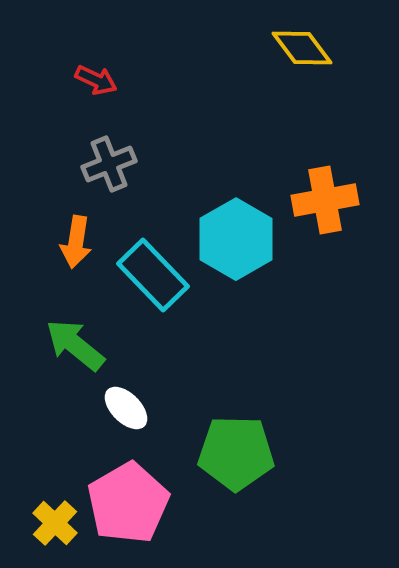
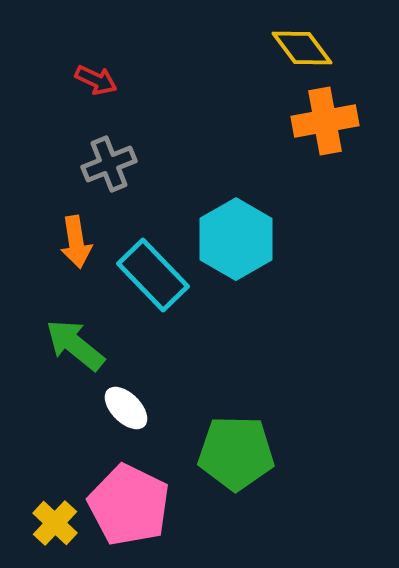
orange cross: moved 79 px up
orange arrow: rotated 18 degrees counterclockwise
pink pentagon: moved 1 px right, 2 px down; rotated 16 degrees counterclockwise
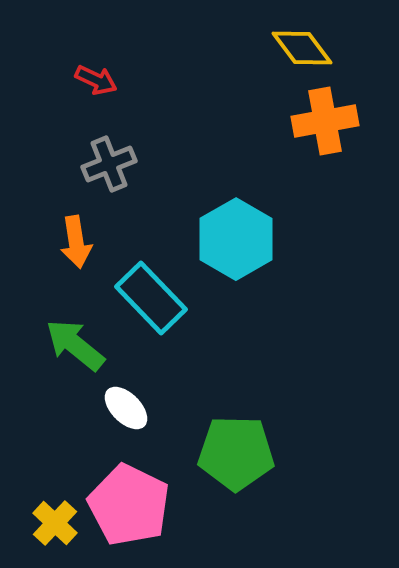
cyan rectangle: moved 2 px left, 23 px down
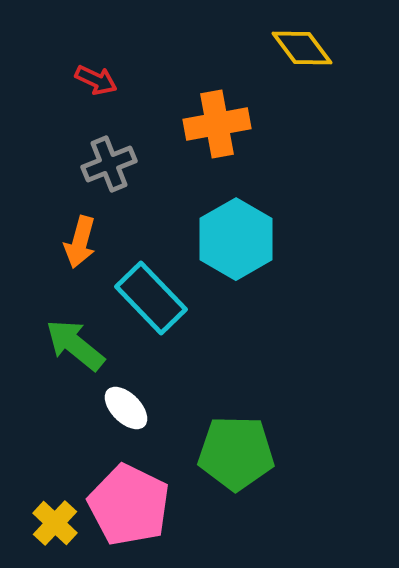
orange cross: moved 108 px left, 3 px down
orange arrow: moved 4 px right; rotated 24 degrees clockwise
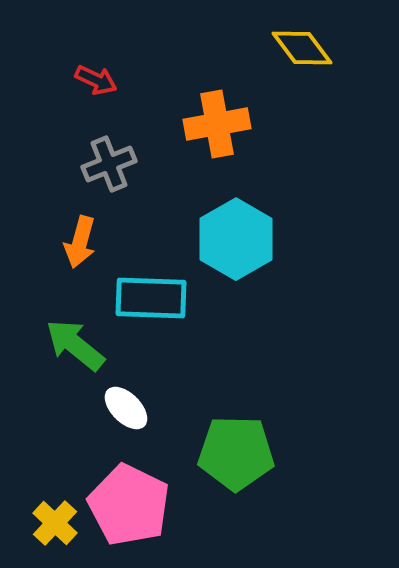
cyan rectangle: rotated 44 degrees counterclockwise
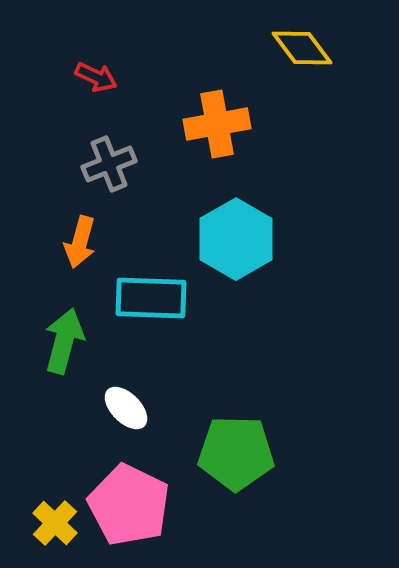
red arrow: moved 3 px up
green arrow: moved 11 px left, 4 px up; rotated 66 degrees clockwise
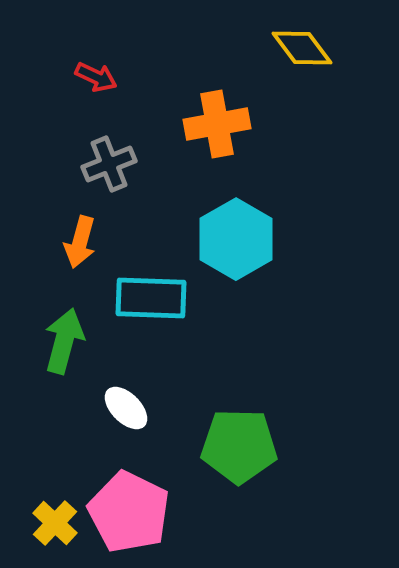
green pentagon: moved 3 px right, 7 px up
pink pentagon: moved 7 px down
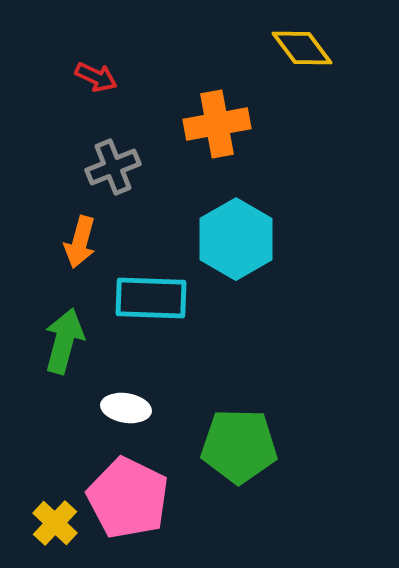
gray cross: moved 4 px right, 3 px down
white ellipse: rotated 36 degrees counterclockwise
pink pentagon: moved 1 px left, 14 px up
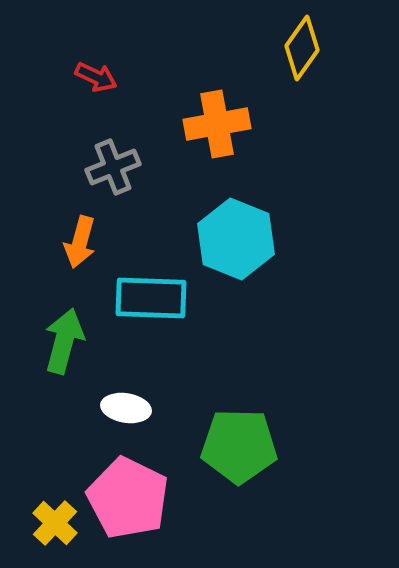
yellow diamond: rotated 72 degrees clockwise
cyan hexagon: rotated 8 degrees counterclockwise
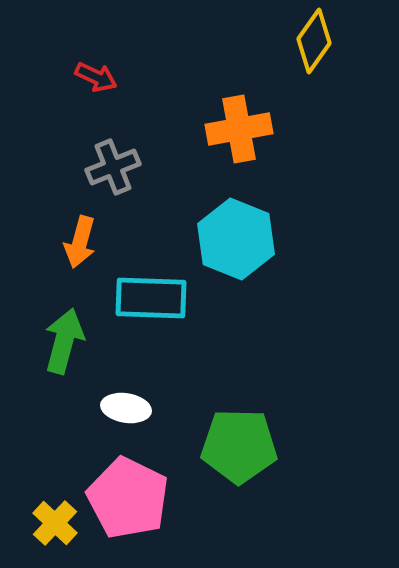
yellow diamond: moved 12 px right, 7 px up
orange cross: moved 22 px right, 5 px down
